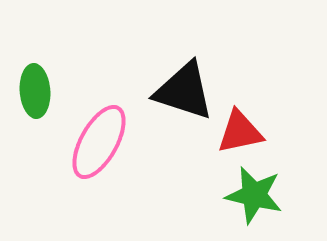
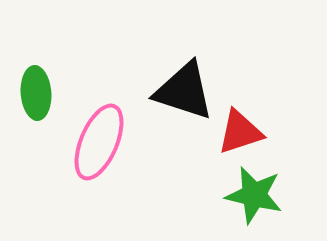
green ellipse: moved 1 px right, 2 px down
red triangle: rotated 6 degrees counterclockwise
pink ellipse: rotated 6 degrees counterclockwise
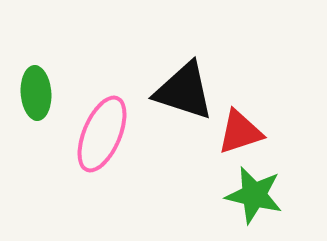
pink ellipse: moved 3 px right, 8 px up
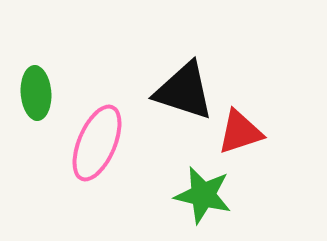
pink ellipse: moved 5 px left, 9 px down
green star: moved 51 px left
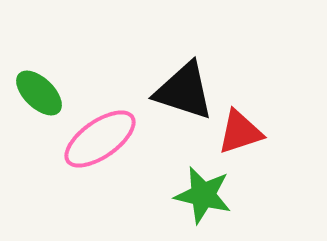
green ellipse: moved 3 px right; rotated 42 degrees counterclockwise
pink ellipse: moved 3 px right, 4 px up; rotated 32 degrees clockwise
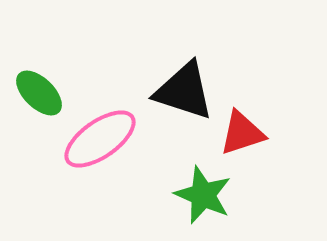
red triangle: moved 2 px right, 1 px down
green star: rotated 10 degrees clockwise
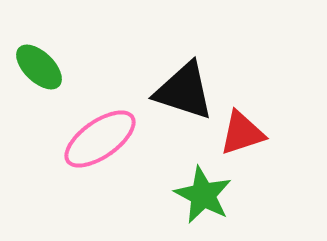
green ellipse: moved 26 px up
green star: rotated 4 degrees clockwise
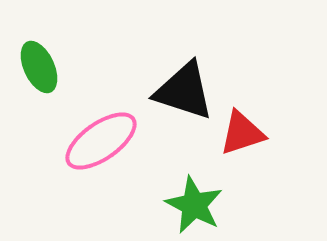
green ellipse: rotated 21 degrees clockwise
pink ellipse: moved 1 px right, 2 px down
green star: moved 9 px left, 10 px down
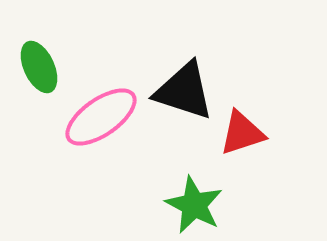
pink ellipse: moved 24 px up
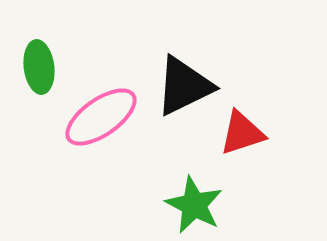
green ellipse: rotated 18 degrees clockwise
black triangle: moved 5 px up; rotated 44 degrees counterclockwise
